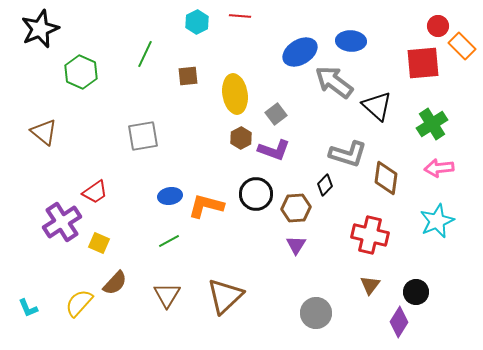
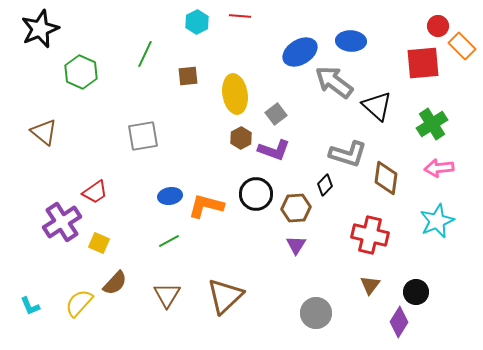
cyan L-shape at (28, 308): moved 2 px right, 2 px up
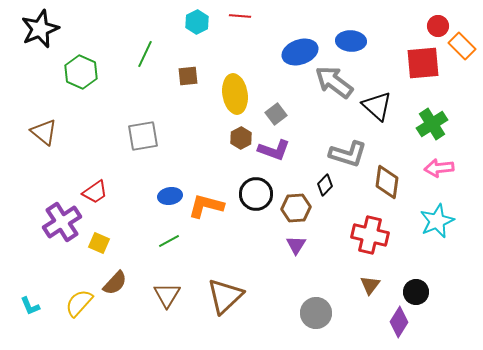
blue ellipse at (300, 52): rotated 12 degrees clockwise
brown diamond at (386, 178): moved 1 px right, 4 px down
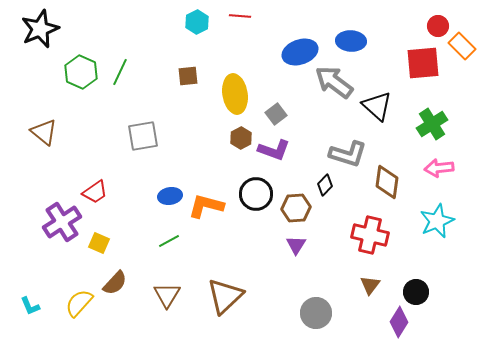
green line at (145, 54): moved 25 px left, 18 px down
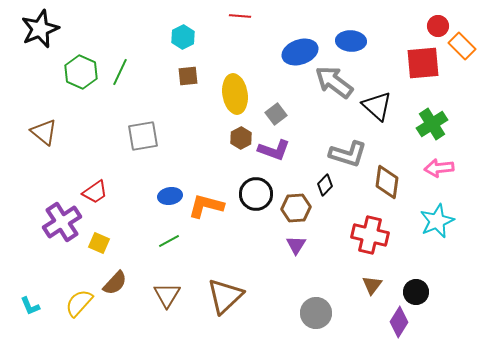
cyan hexagon at (197, 22): moved 14 px left, 15 px down
brown triangle at (370, 285): moved 2 px right
